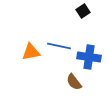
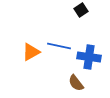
black square: moved 2 px left, 1 px up
orange triangle: rotated 18 degrees counterclockwise
brown semicircle: moved 2 px right, 1 px down
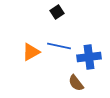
black square: moved 24 px left, 2 px down
blue cross: rotated 15 degrees counterclockwise
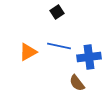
orange triangle: moved 3 px left
brown semicircle: moved 1 px right
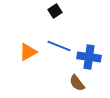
black square: moved 2 px left, 1 px up
blue line: rotated 10 degrees clockwise
blue cross: rotated 15 degrees clockwise
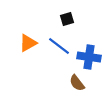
black square: moved 12 px right, 8 px down; rotated 16 degrees clockwise
blue line: rotated 15 degrees clockwise
orange triangle: moved 9 px up
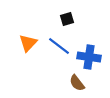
orange triangle: rotated 18 degrees counterclockwise
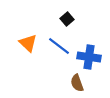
black square: rotated 24 degrees counterclockwise
orange triangle: rotated 30 degrees counterclockwise
brown semicircle: rotated 18 degrees clockwise
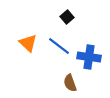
black square: moved 2 px up
brown semicircle: moved 7 px left
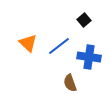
black square: moved 17 px right, 3 px down
blue line: rotated 75 degrees counterclockwise
